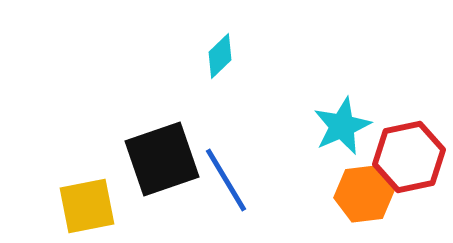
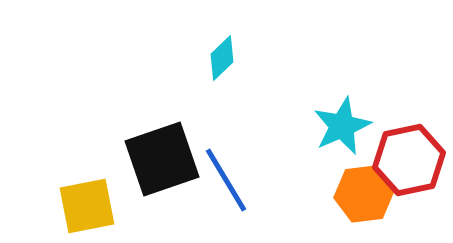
cyan diamond: moved 2 px right, 2 px down
red hexagon: moved 3 px down
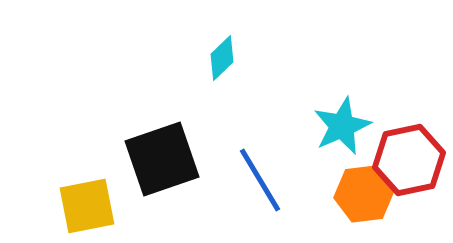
blue line: moved 34 px right
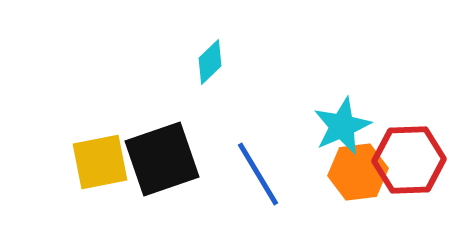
cyan diamond: moved 12 px left, 4 px down
red hexagon: rotated 10 degrees clockwise
blue line: moved 2 px left, 6 px up
orange hexagon: moved 6 px left, 22 px up
yellow square: moved 13 px right, 44 px up
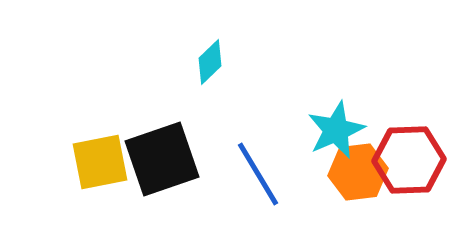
cyan star: moved 6 px left, 4 px down
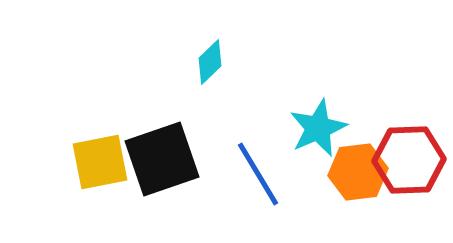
cyan star: moved 18 px left, 2 px up
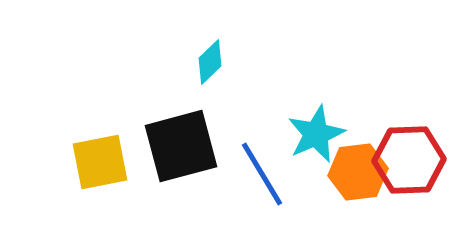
cyan star: moved 2 px left, 6 px down
black square: moved 19 px right, 13 px up; rotated 4 degrees clockwise
blue line: moved 4 px right
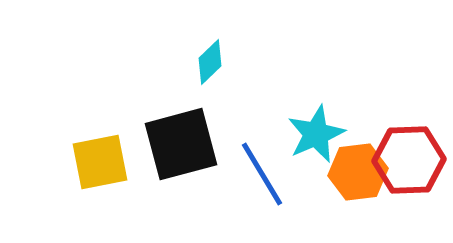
black square: moved 2 px up
